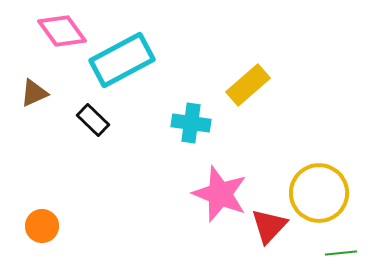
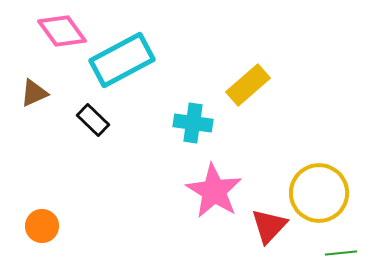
cyan cross: moved 2 px right
pink star: moved 6 px left, 3 px up; rotated 10 degrees clockwise
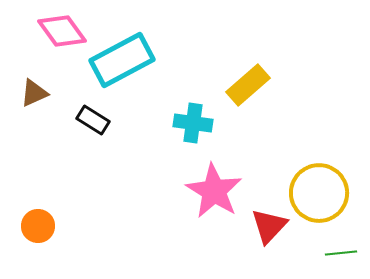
black rectangle: rotated 12 degrees counterclockwise
orange circle: moved 4 px left
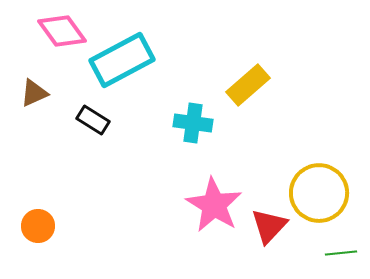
pink star: moved 14 px down
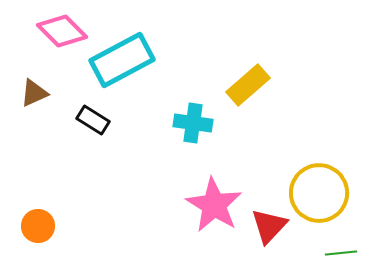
pink diamond: rotated 9 degrees counterclockwise
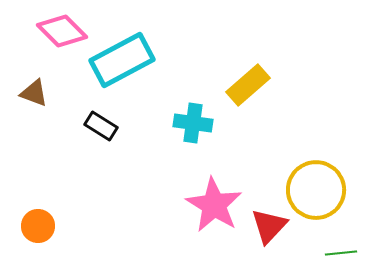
brown triangle: rotated 44 degrees clockwise
black rectangle: moved 8 px right, 6 px down
yellow circle: moved 3 px left, 3 px up
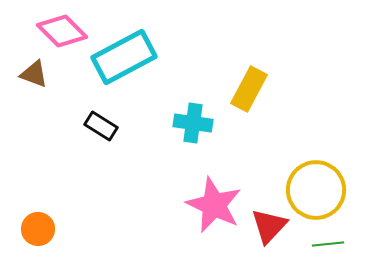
cyan rectangle: moved 2 px right, 3 px up
yellow rectangle: moved 1 px right, 4 px down; rotated 21 degrees counterclockwise
brown triangle: moved 19 px up
pink star: rotated 6 degrees counterclockwise
orange circle: moved 3 px down
green line: moved 13 px left, 9 px up
